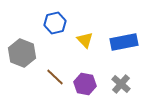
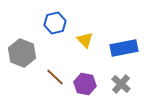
blue rectangle: moved 6 px down
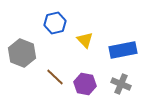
blue rectangle: moved 1 px left, 2 px down
gray cross: rotated 18 degrees counterclockwise
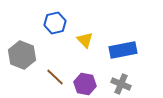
gray hexagon: moved 2 px down
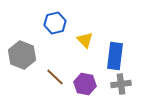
blue rectangle: moved 8 px left, 6 px down; rotated 72 degrees counterclockwise
gray cross: rotated 30 degrees counterclockwise
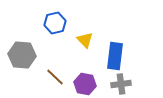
gray hexagon: rotated 16 degrees counterclockwise
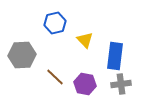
gray hexagon: rotated 8 degrees counterclockwise
